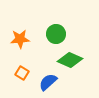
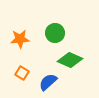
green circle: moved 1 px left, 1 px up
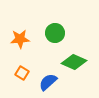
green diamond: moved 4 px right, 2 px down
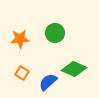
green diamond: moved 7 px down
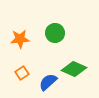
orange square: rotated 24 degrees clockwise
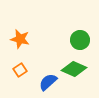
green circle: moved 25 px right, 7 px down
orange star: rotated 18 degrees clockwise
orange square: moved 2 px left, 3 px up
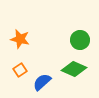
blue semicircle: moved 6 px left
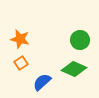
orange square: moved 1 px right, 7 px up
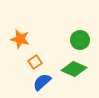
orange square: moved 14 px right, 1 px up
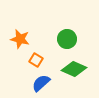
green circle: moved 13 px left, 1 px up
orange square: moved 1 px right, 2 px up; rotated 24 degrees counterclockwise
blue semicircle: moved 1 px left, 1 px down
